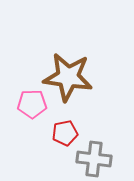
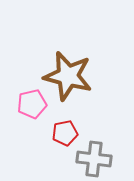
brown star: moved 1 px up; rotated 6 degrees clockwise
pink pentagon: rotated 12 degrees counterclockwise
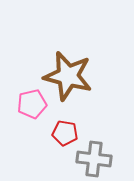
red pentagon: rotated 20 degrees clockwise
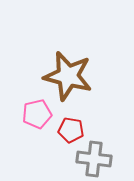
pink pentagon: moved 5 px right, 10 px down
red pentagon: moved 6 px right, 3 px up
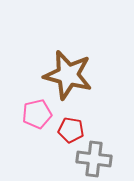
brown star: moved 1 px up
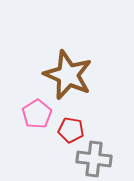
brown star: rotated 9 degrees clockwise
pink pentagon: rotated 20 degrees counterclockwise
